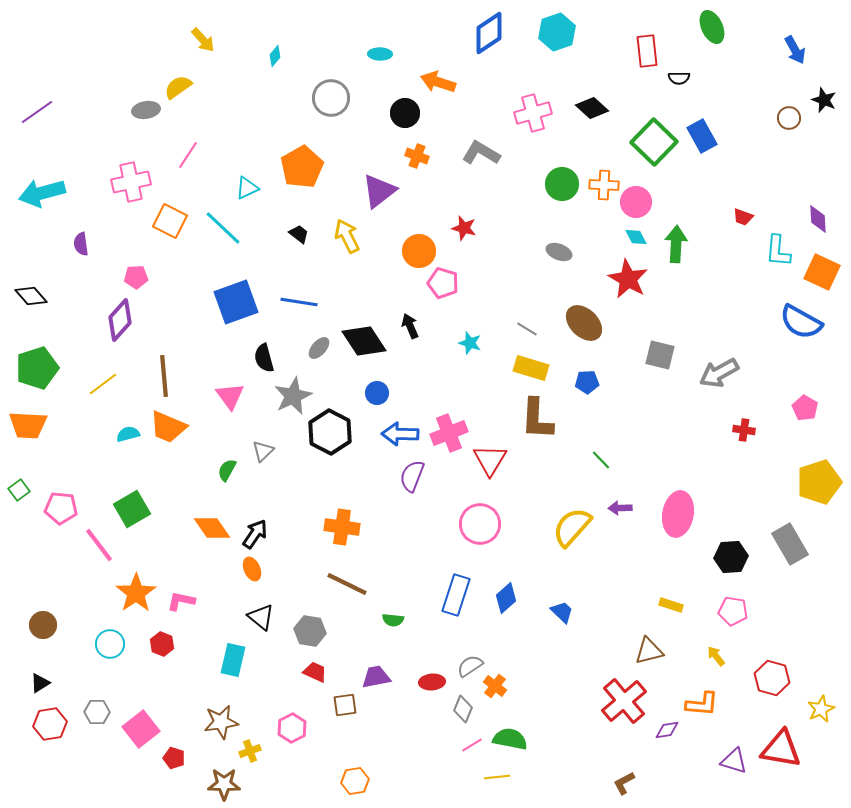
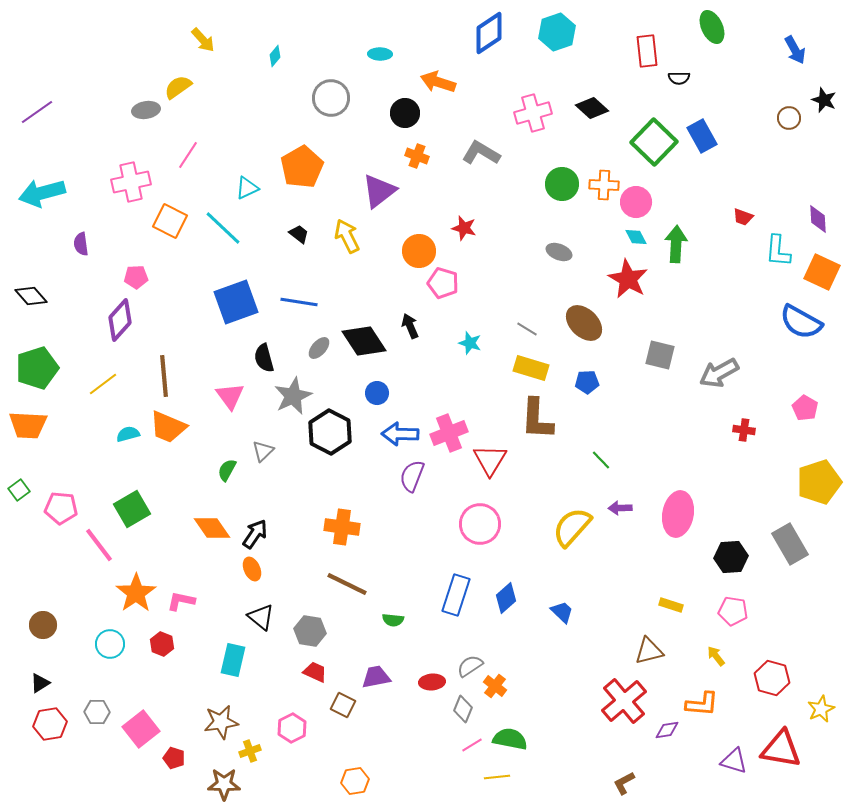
brown square at (345, 705): moved 2 px left; rotated 35 degrees clockwise
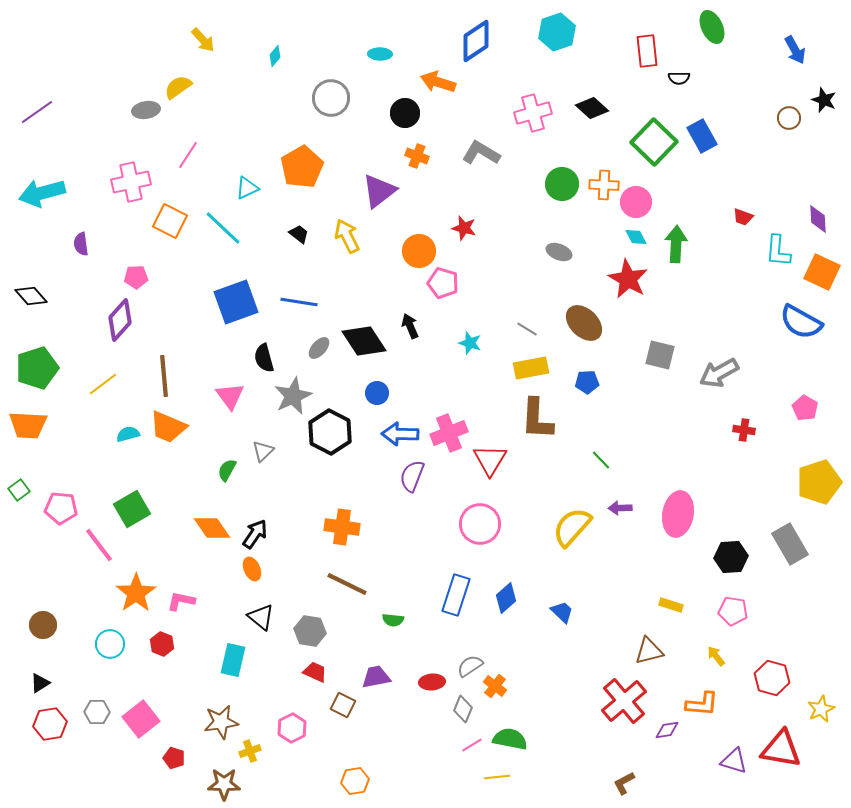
blue diamond at (489, 33): moved 13 px left, 8 px down
yellow rectangle at (531, 368): rotated 28 degrees counterclockwise
pink square at (141, 729): moved 10 px up
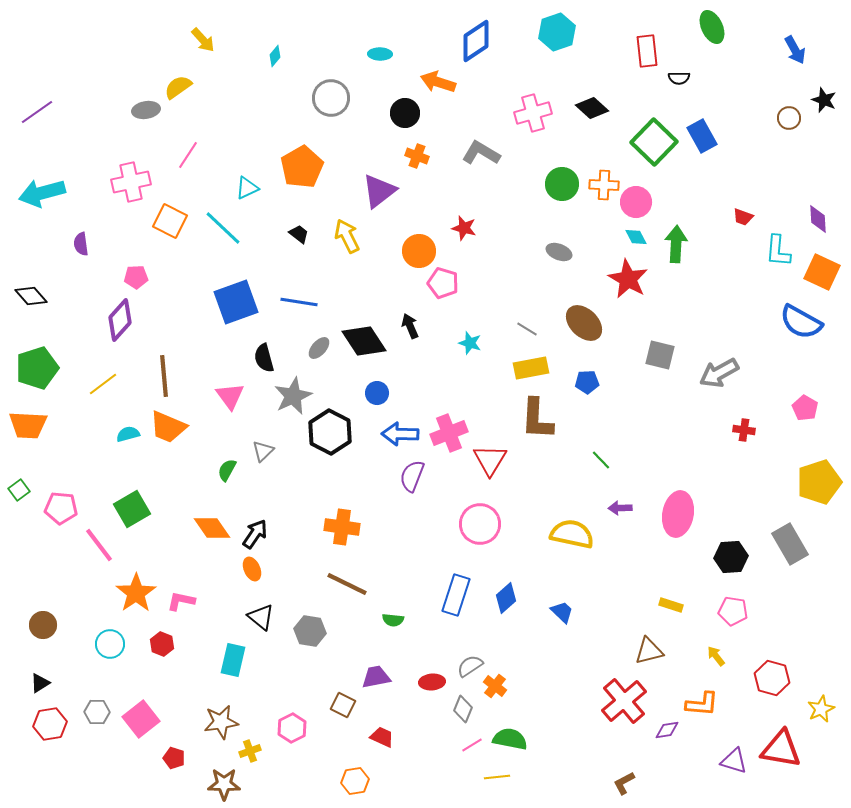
yellow semicircle at (572, 527): moved 7 px down; rotated 60 degrees clockwise
red trapezoid at (315, 672): moved 67 px right, 65 px down
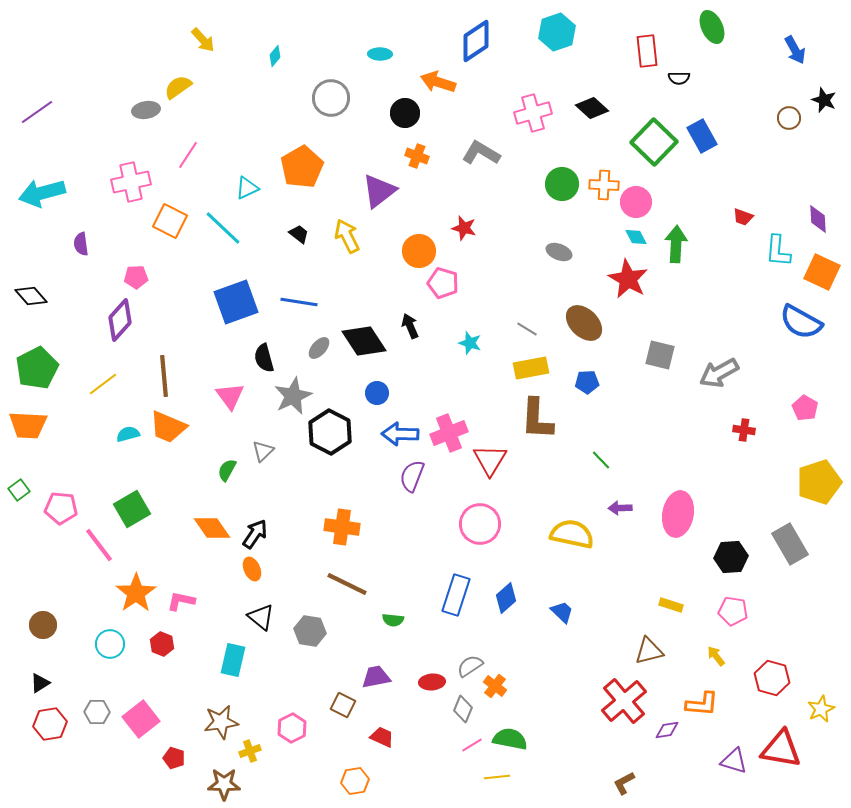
green pentagon at (37, 368): rotated 9 degrees counterclockwise
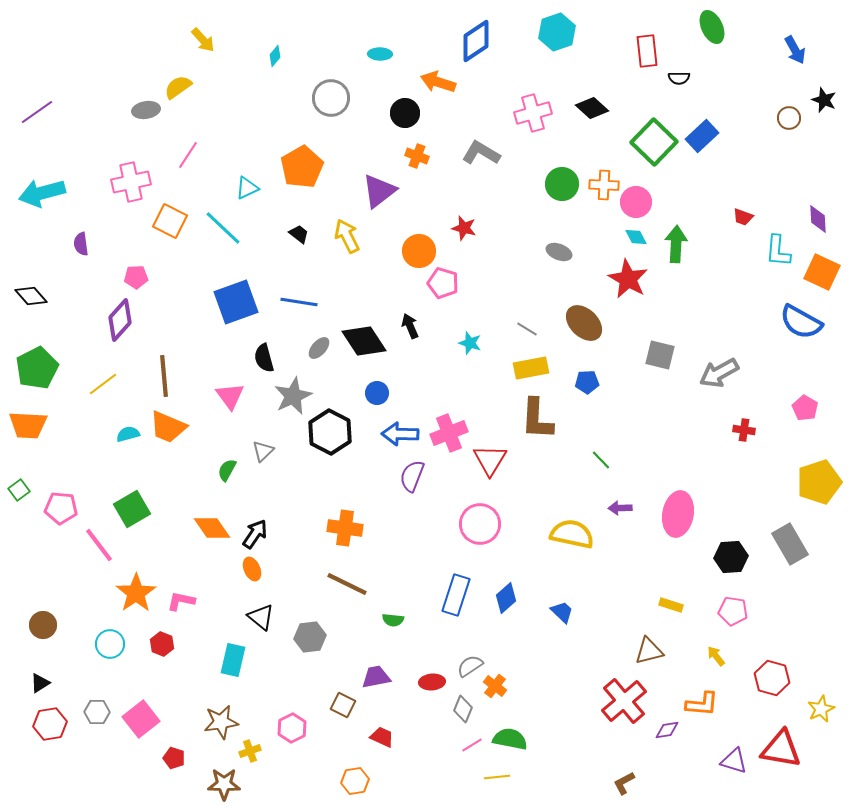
blue rectangle at (702, 136): rotated 76 degrees clockwise
orange cross at (342, 527): moved 3 px right, 1 px down
gray hexagon at (310, 631): moved 6 px down; rotated 16 degrees counterclockwise
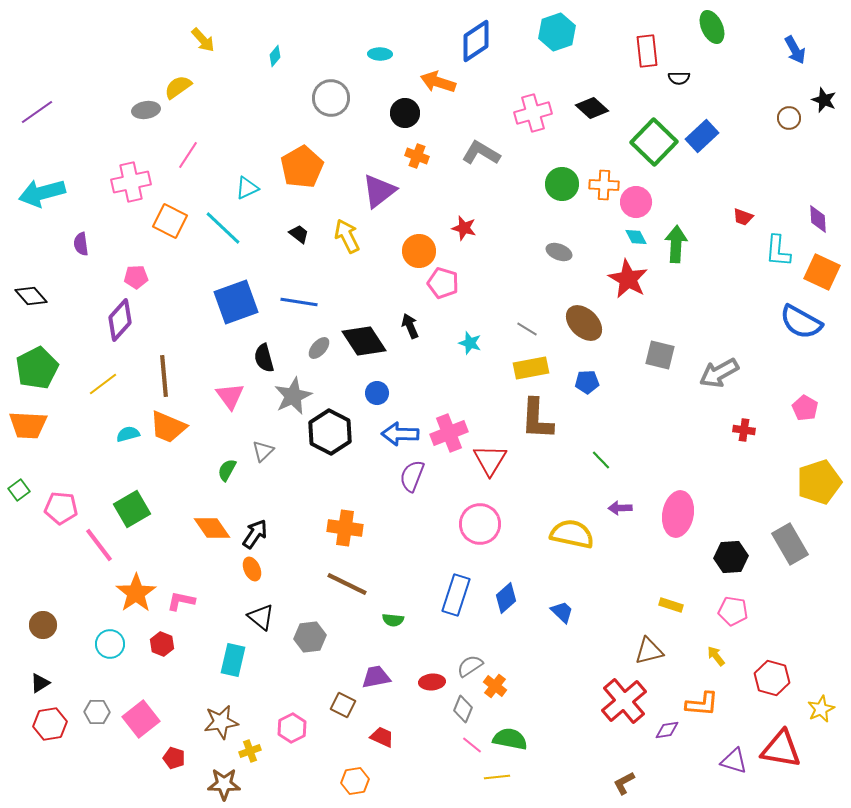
pink line at (472, 745): rotated 70 degrees clockwise
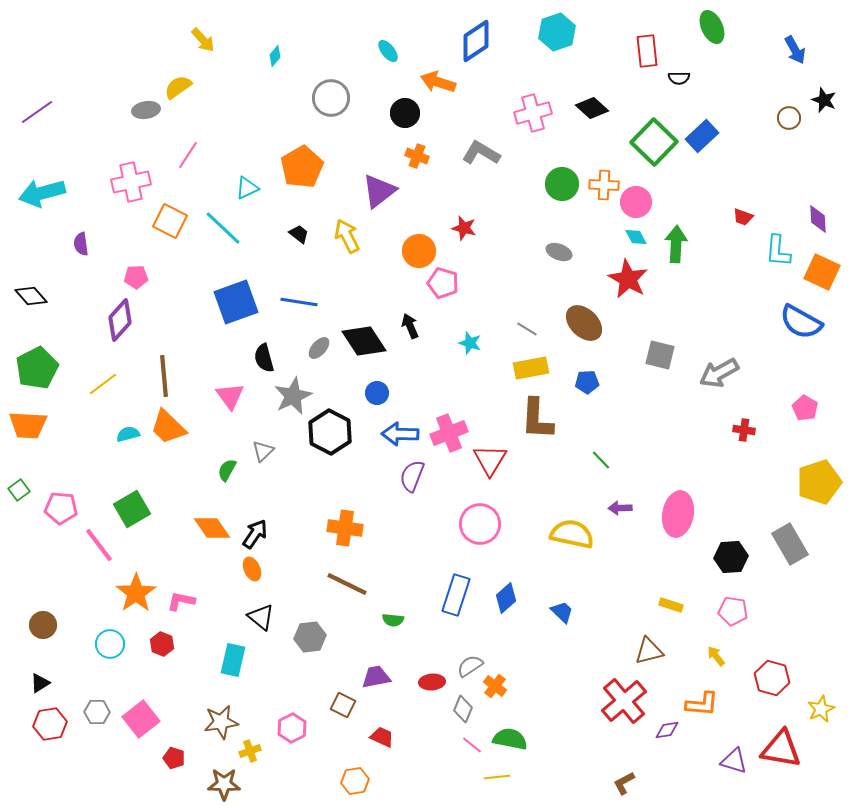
cyan ellipse at (380, 54): moved 8 px right, 3 px up; rotated 50 degrees clockwise
orange trapezoid at (168, 427): rotated 21 degrees clockwise
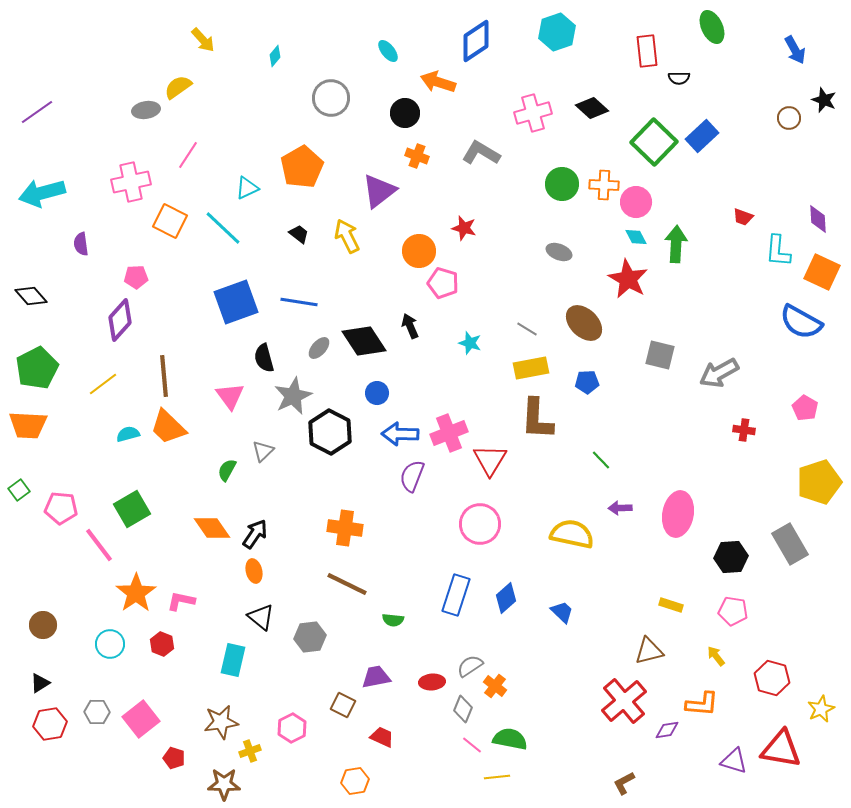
orange ellipse at (252, 569): moved 2 px right, 2 px down; rotated 10 degrees clockwise
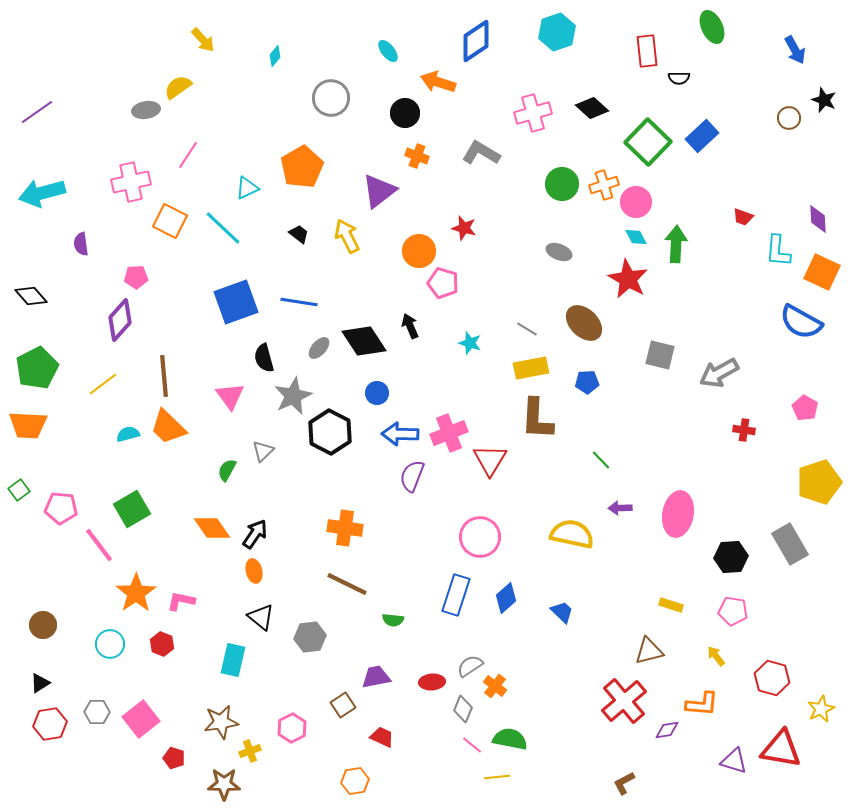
green square at (654, 142): moved 6 px left
orange cross at (604, 185): rotated 20 degrees counterclockwise
pink circle at (480, 524): moved 13 px down
brown square at (343, 705): rotated 30 degrees clockwise
